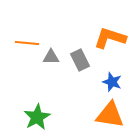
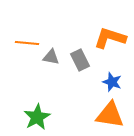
gray triangle: rotated 12 degrees clockwise
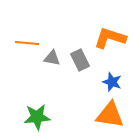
gray triangle: moved 1 px right, 1 px down
green star: rotated 24 degrees clockwise
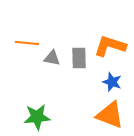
orange L-shape: moved 8 px down
gray rectangle: moved 1 px left, 2 px up; rotated 25 degrees clockwise
orange triangle: rotated 12 degrees clockwise
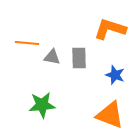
orange L-shape: moved 17 px up
gray triangle: moved 1 px up
blue star: moved 3 px right, 7 px up
green star: moved 5 px right, 12 px up
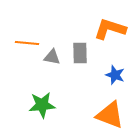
gray rectangle: moved 1 px right, 5 px up
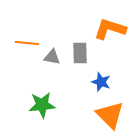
blue star: moved 14 px left, 7 px down
orange triangle: rotated 24 degrees clockwise
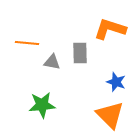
gray triangle: moved 5 px down
blue star: moved 15 px right
